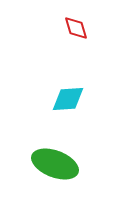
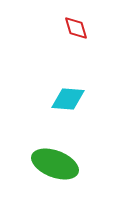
cyan diamond: rotated 8 degrees clockwise
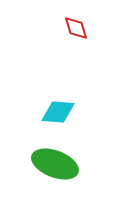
cyan diamond: moved 10 px left, 13 px down
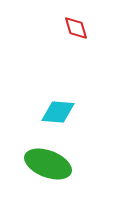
green ellipse: moved 7 px left
